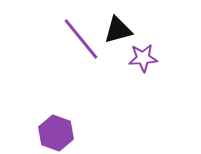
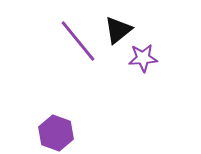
black triangle: rotated 24 degrees counterclockwise
purple line: moved 3 px left, 2 px down
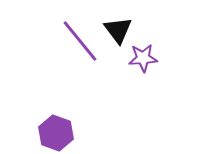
black triangle: rotated 28 degrees counterclockwise
purple line: moved 2 px right
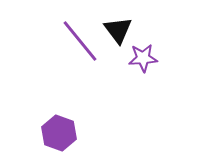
purple hexagon: moved 3 px right
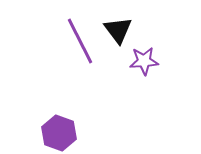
purple line: rotated 12 degrees clockwise
purple star: moved 1 px right, 3 px down
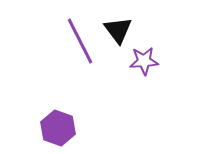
purple hexagon: moved 1 px left, 5 px up
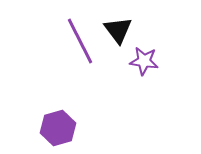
purple star: rotated 12 degrees clockwise
purple hexagon: rotated 24 degrees clockwise
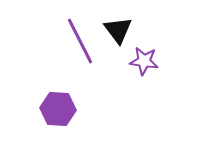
purple hexagon: moved 19 px up; rotated 20 degrees clockwise
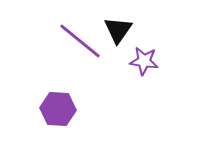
black triangle: rotated 12 degrees clockwise
purple line: rotated 24 degrees counterclockwise
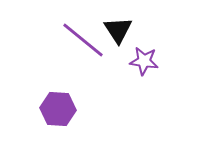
black triangle: rotated 8 degrees counterclockwise
purple line: moved 3 px right, 1 px up
